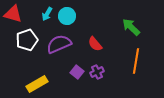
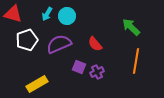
purple square: moved 2 px right, 5 px up; rotated 16 degrees counterclockwise
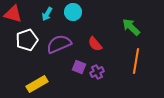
cyan circle: moved 6 px right, 4 px up
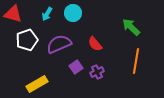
cyan circle: moved 1 px down
purple square: moved 3 px left; rotated 32 degrees clockwise
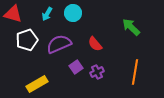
orange line: moved 1 px left, 11 px down
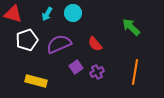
yellow rectangle: moved 1 px left, 3 px up; rotated 45 degrees clockwise
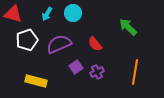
green arrow: moved 3 px left
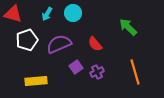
orange line: rotated 25 degrees counterclockwise
yellow rectangle: rotated 20 degrees counterclockwise
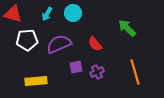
green arrow: moved 1 px left, 1 px down
white pentagon: rotated 15 degrees clockwise
purple square: rotated 24 degrees clockwise
